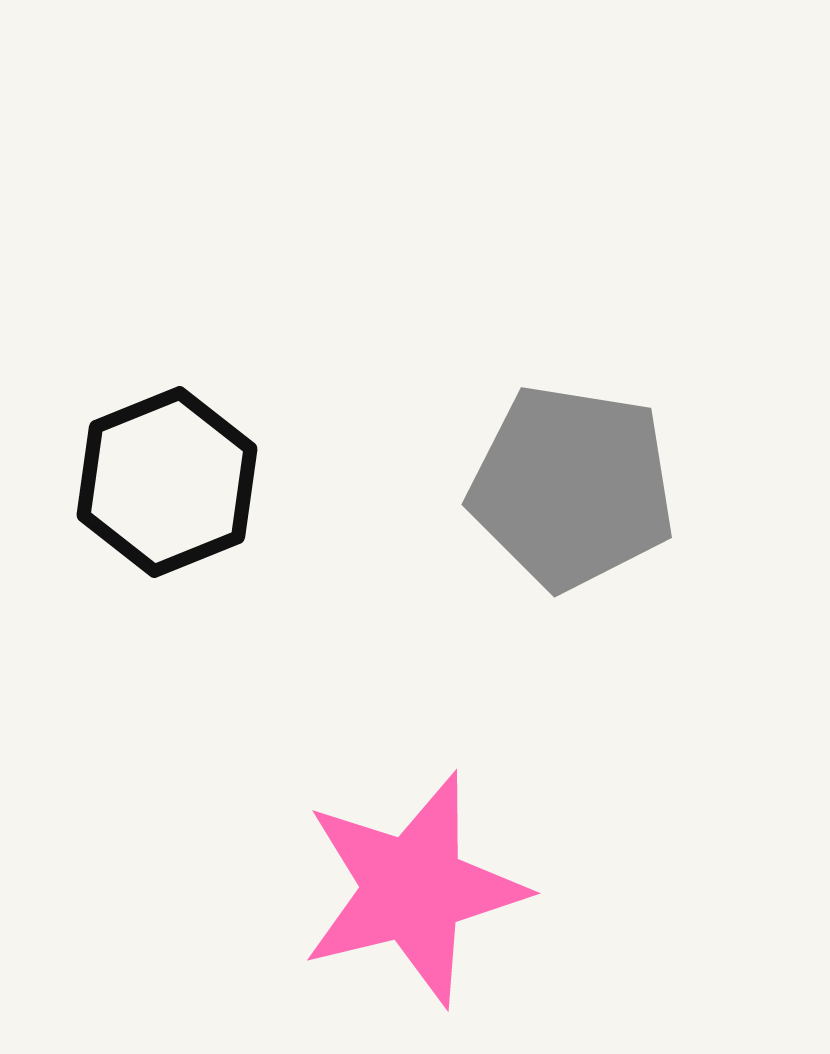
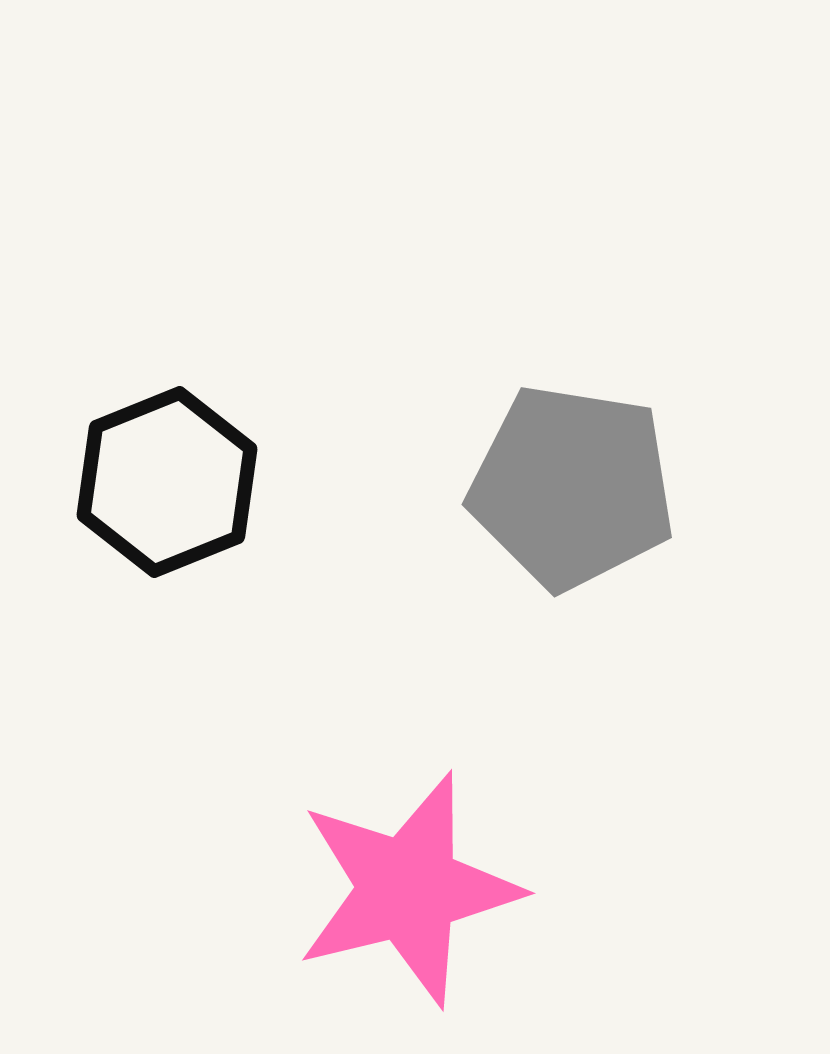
pink star: moved 5 px left
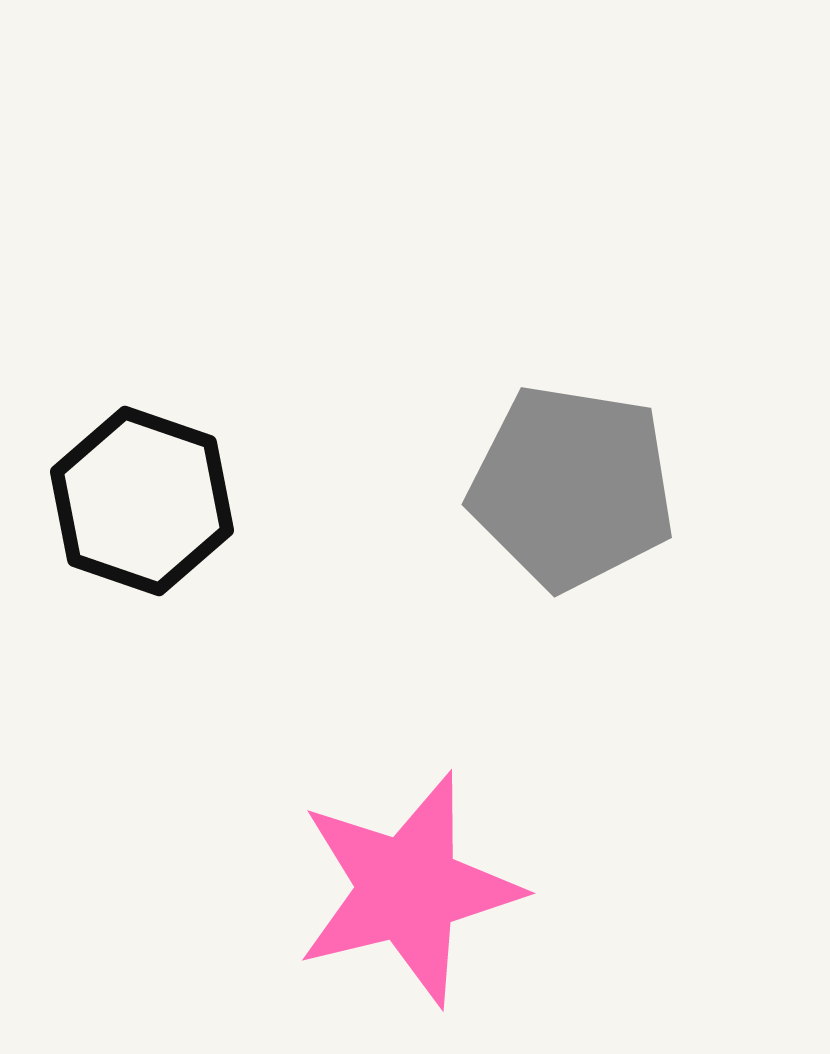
black hexagon: moved 25 px left, 19 px down; rotated 19 degrees counterclockwise
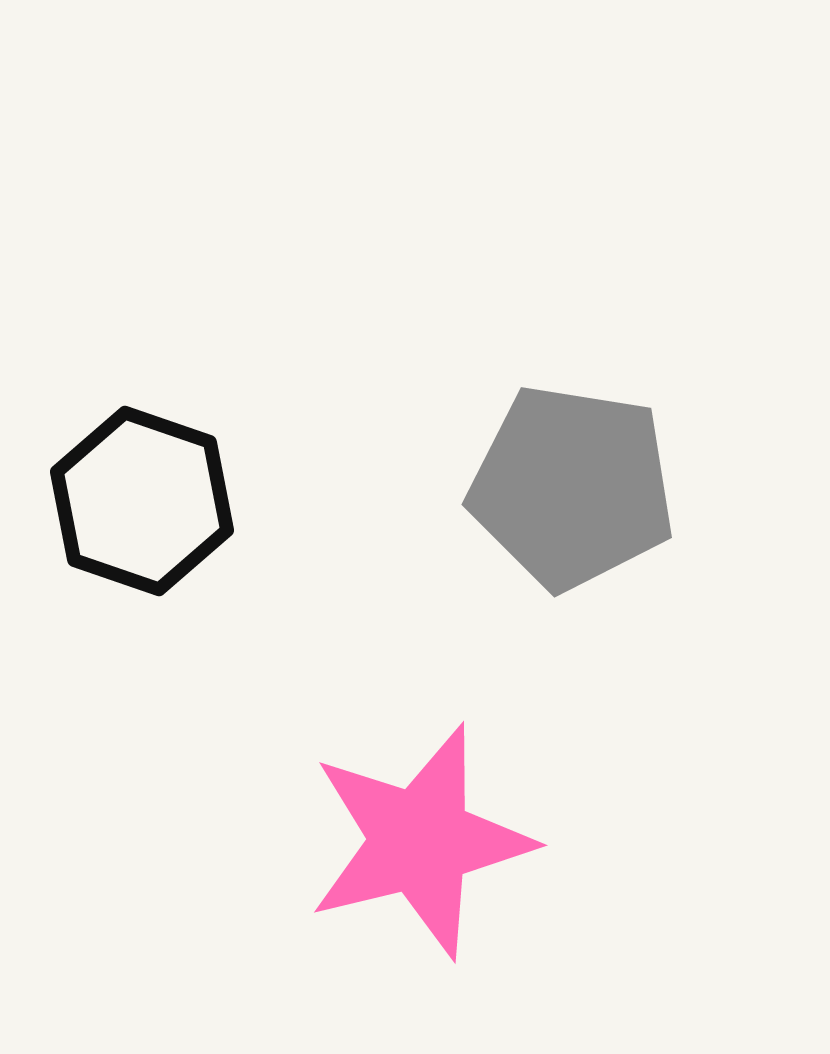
pink star: moved 12 px right, 48 px up
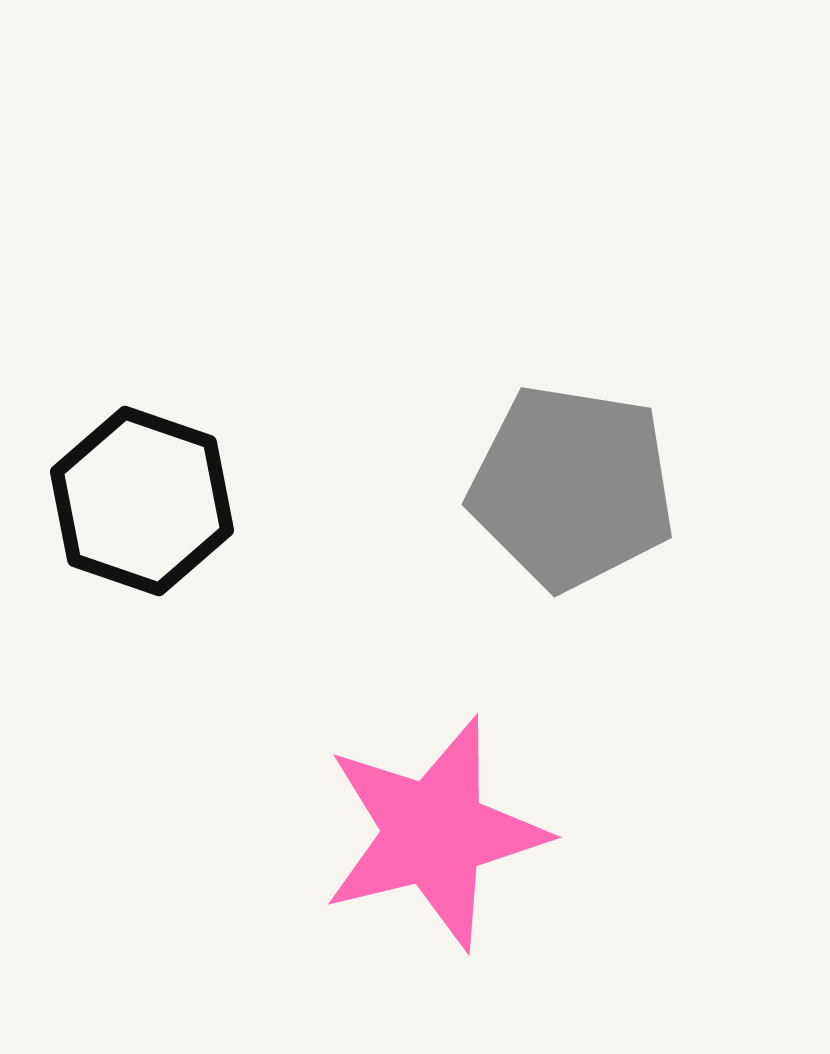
pink star: moved 14 px right, 8 px up
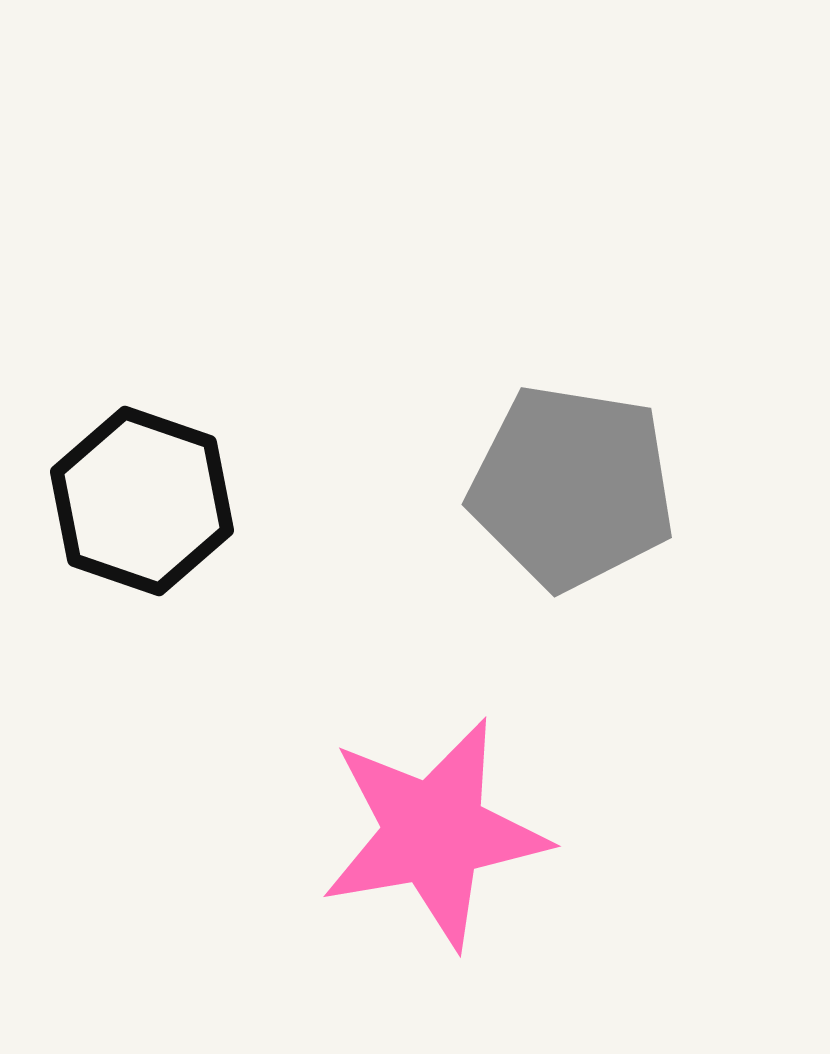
pink star: rotated 4 degrees clockwise
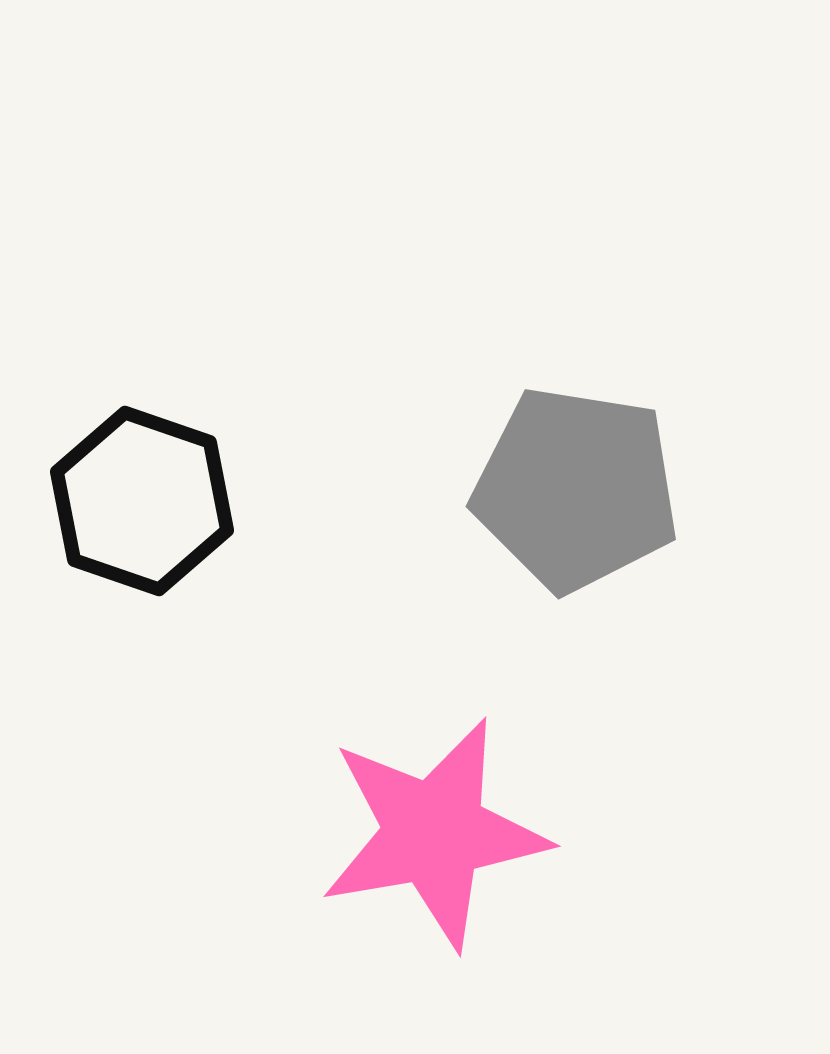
gray pentagon: moved 4 px right, 2 px down
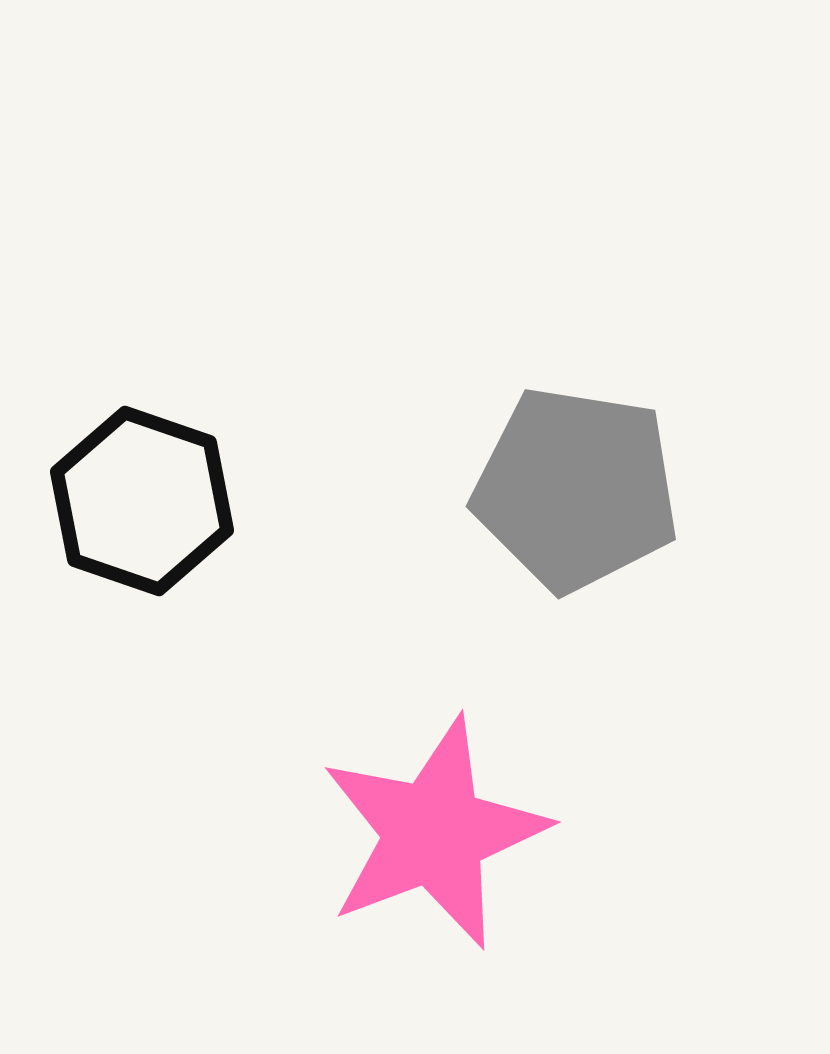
pink star: rotated 11 degrees counterclockwise
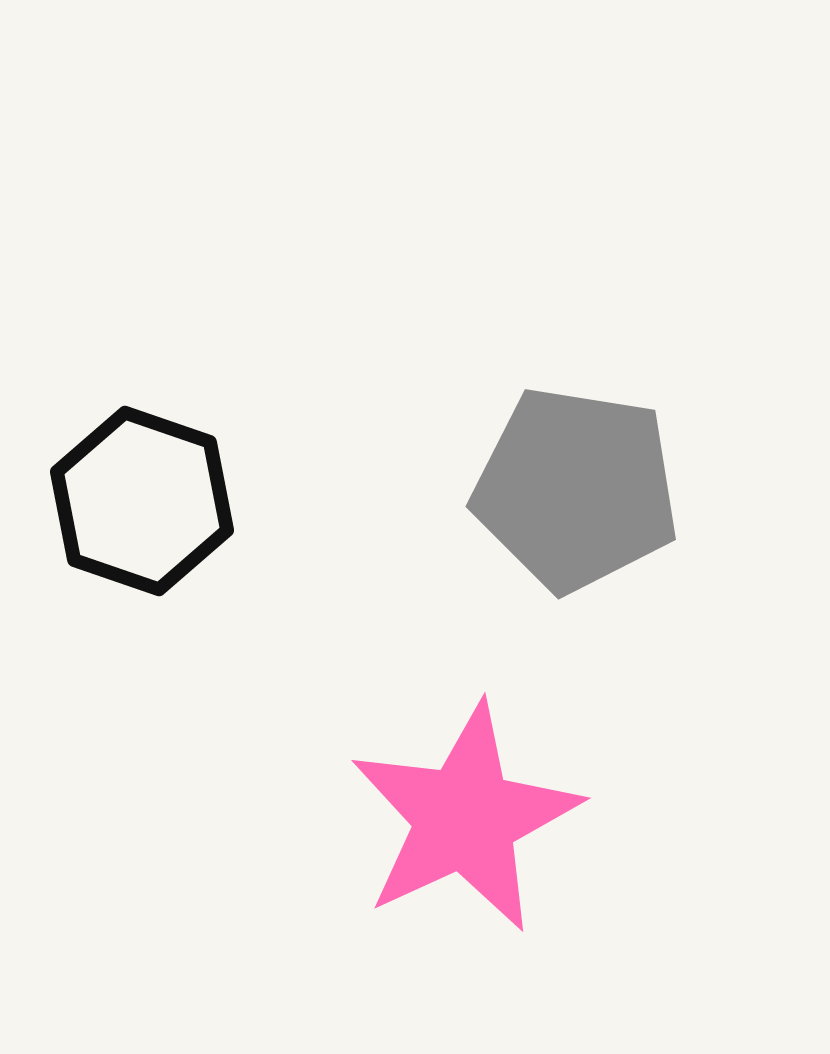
pink star: moved 31 px right, 15 px up; rotated 4 degrees counterclockwise
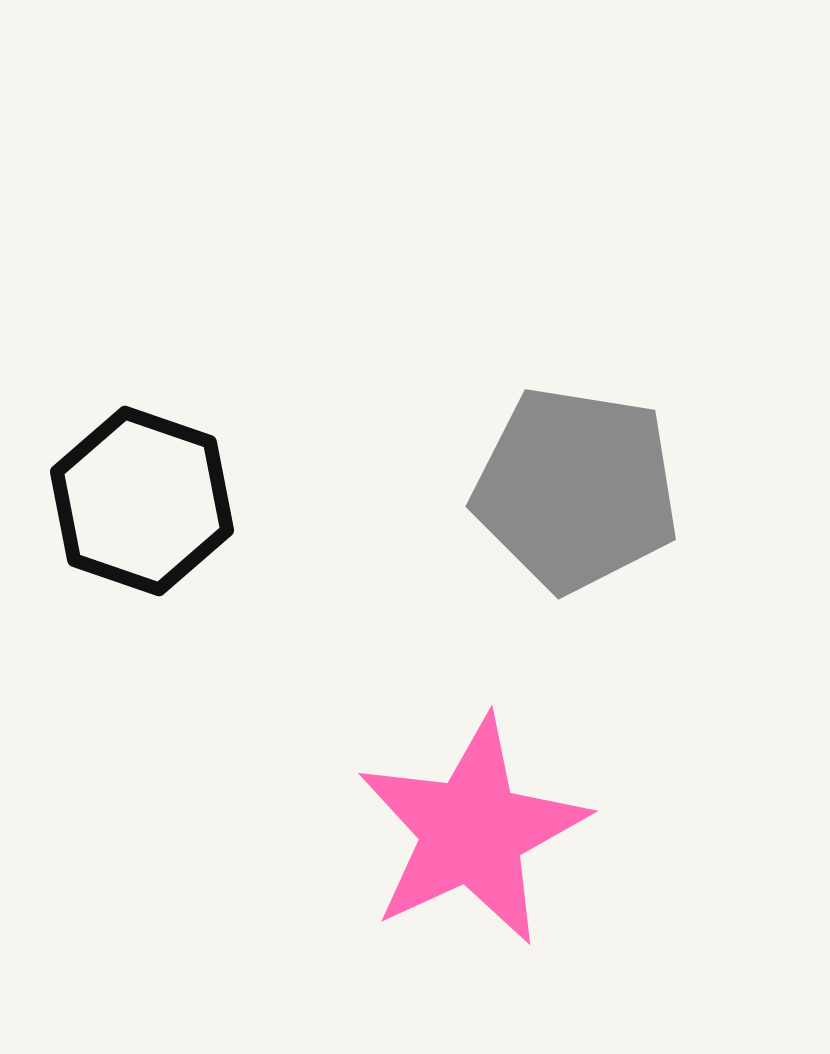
pink star: moved 7 px right, 13 px down
